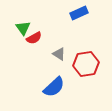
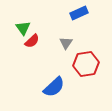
red semicircle: moved 2 px left, 3 px down; rotated 14 degrees counterclockwise
gray triangle: moved 7 px right, 11 px up; rotated 32 degrees clockwise
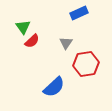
green triangle: moved 1 px up
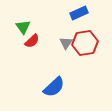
red hexagon: moved 1 px left, 21 px up
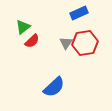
green triangle: rotated 28 degrees clockwise
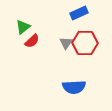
red hexagon: rotated 10 degrees clockwise
blue semicircle: moved 20 px right; rotated 40 degrees clockwise
